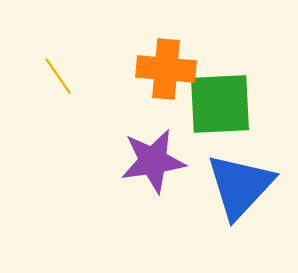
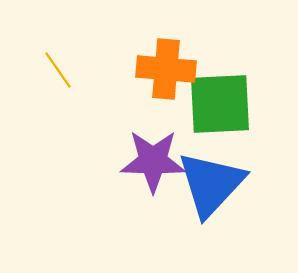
yellow line: moved 6 px up
purple star: rotated 10 degrees clockwise
blue triangle: moved 29 px left, 2 px up
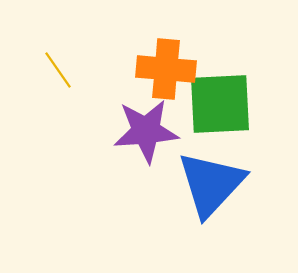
purple star: moved 7 px left, 30 px up; rotated 6 degrees counterclockwise
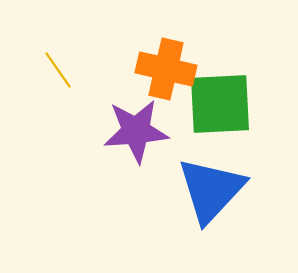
orange cross: rotated 8 degrees clockwise
purple star: moved 10 px left
blue triangle: moved 6 px down
